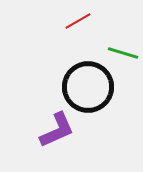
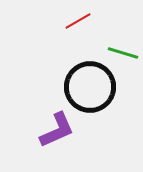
black circle: moved 2 px right
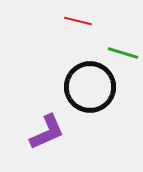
red line: rotated 44 degrees clockwise
purple L-shape: moved 10 px left, 2 px down
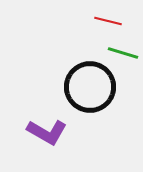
red line: moved 30 px right
purple L-shape: rotated 54 degrees clockwise
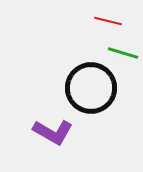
black circle: moved 1 px right, 1 px down
purple L-shape: moved 6 px right
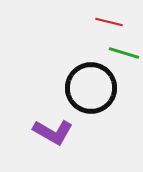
red line: moved 1 px right, 1 px down
green line: moved 1 px right
